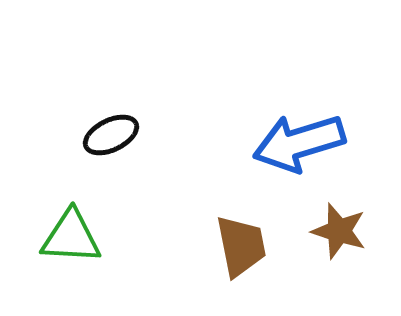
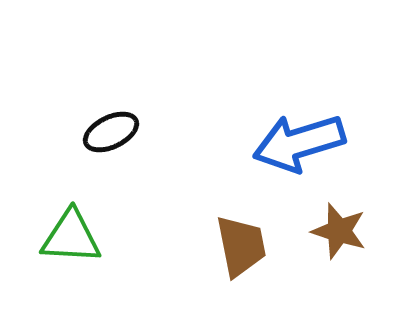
black ellipse: moved 3 px up
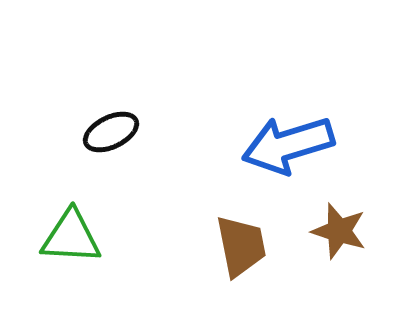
blue arrow: moved 11 px left, 2 px down
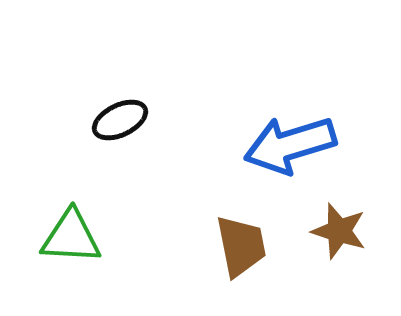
black ellipse: moved 9 px right, 12 px up
blue arrow: moved 2 px right
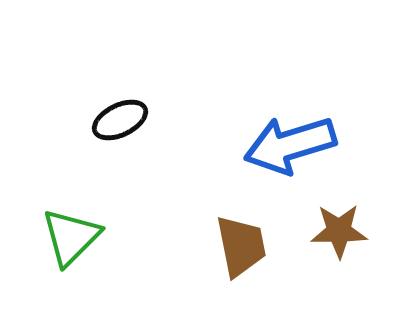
brown star: rotated 18 degrees counterclockwise
green triangle: rotated 48 degrees counterclockwise
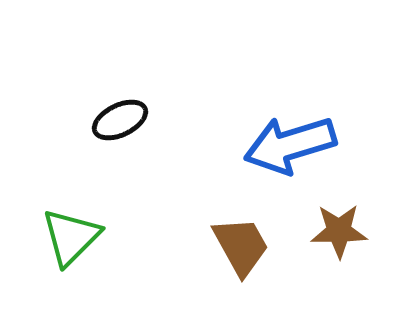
brown trapezoid: rotated 18 degrees counterclockwise
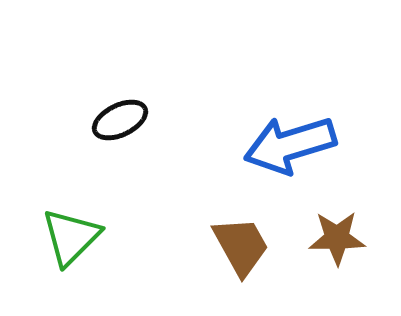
brown star: moved 2 px left, 7 px down
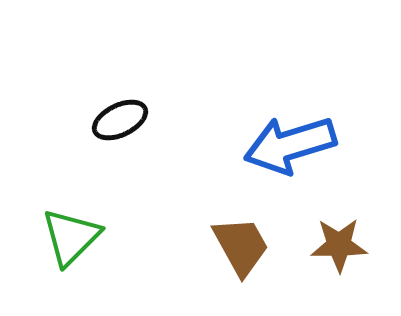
brown star: moved 2 px right, 7 px down
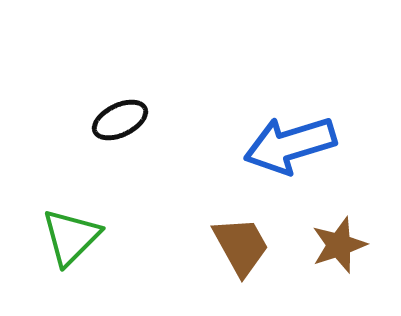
brown star: rotated 18 degrees counterclockwise
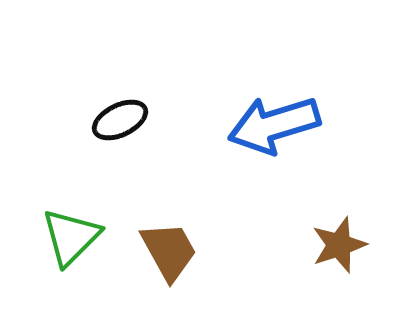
blue arrow: moved 16 px left, 20 px up
brown trapezoid: moved 72 px left, 5 px down
